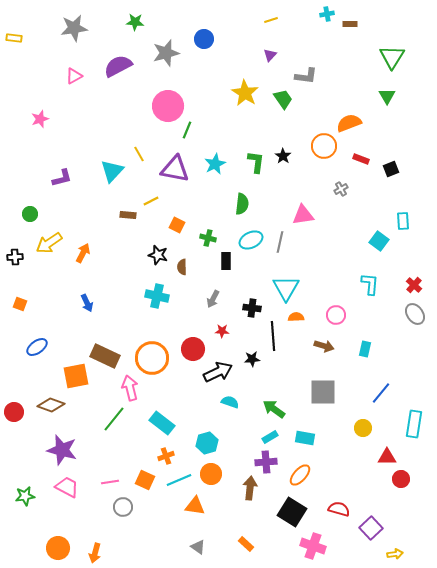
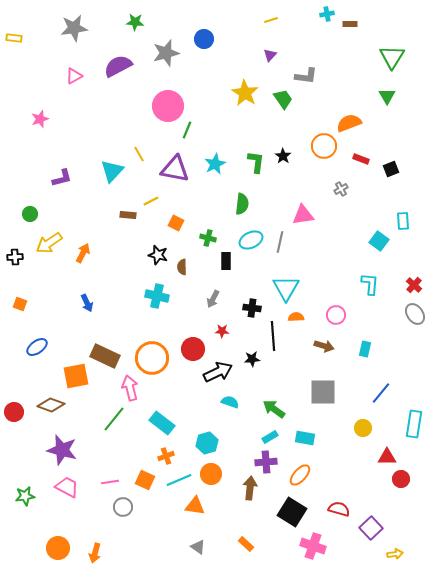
orange square at (177, 225): moved 1 px left, 2 px up
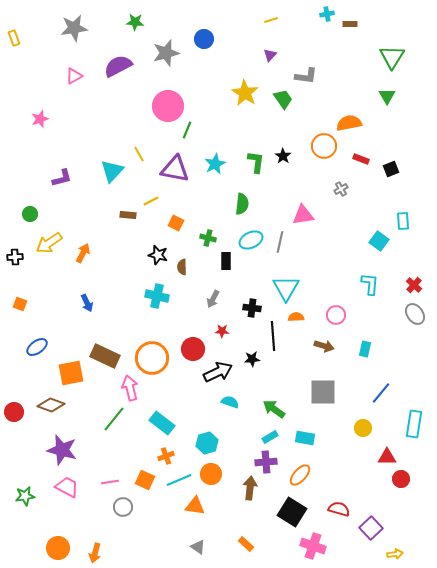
yellow rectangle at (14, 38): rotated 63 degrees clockwise
orange semicircle at (349, 123): rotated 10 degrees clockwise
orange square at (76, 376): moved 5 px left, 3 px up
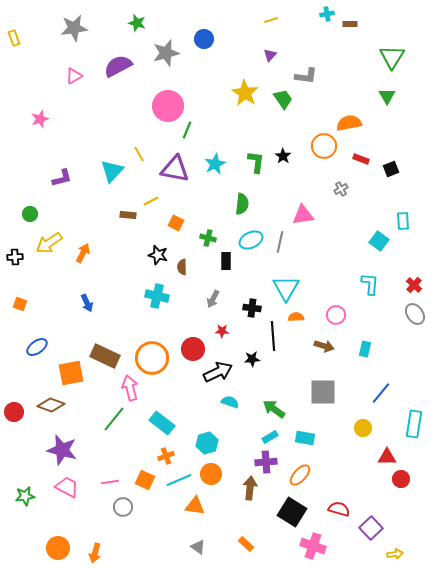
green star at (135, 22): moved 2 px right, 1 px down; rotated 12 degrees clockwise
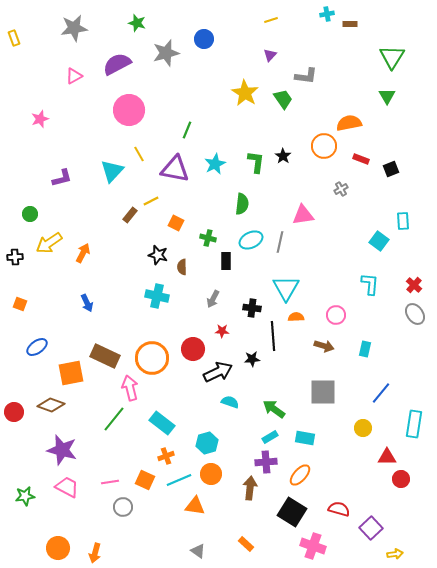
purple semicircle at (118, 66): moved 1 px left, 2 px up
pink circle at (168, 106): moved 39 px left, 4 px down
brown rectangle at (128, 215): moved 2 px right; rotated 56 degrees counterclockwise
gray triangle at (198, 547): moved 4 px down
